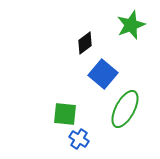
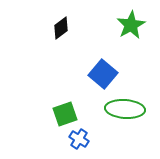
green star: rotated 8 degrees counterclockwise
black diamond: moved 24 px left, 15 px up
green ellipse: rotated 66 degrees clockwise
green square: rotated 25 degrees counterclockwise
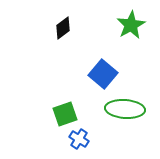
black diamond: moved 2 px right
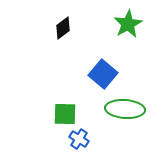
green star: moved 3 px left, 1 px up
green square: rotated 20 degrees clockwise
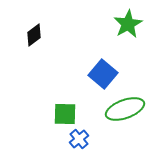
black diamond: moved 29 px left, 7 px down
green ellipse: rotated 24 degrees counterclockwise
blue cross: rotated 18 degrees clockwise
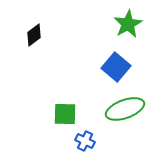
blue square: moved 13 px right, 7 px up
blue cross: moved 6 px right, 2 px down; rotated 24 degrees counterclockwise
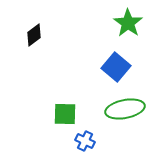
green star: moved 1 px up; rotated 8 degrees counterclockwise
green ellipse: rotated 9 degrees clockwise
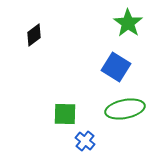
blue square: rotated 8 degrees counterclockwise
blue cross: rotated 12 degrees clockwise
